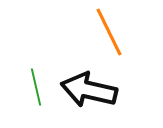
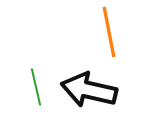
orange line: rotated 15 degrees clockwise
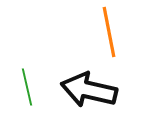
green line: moved 9 px left
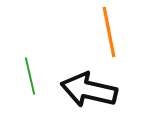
green line: moved 3 px right, 11 px up
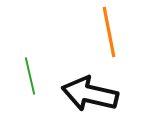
black arrow: moved 1 px right, 4 px down
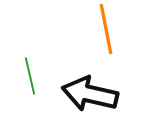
orange line: moved 3 px left, 3 px up
